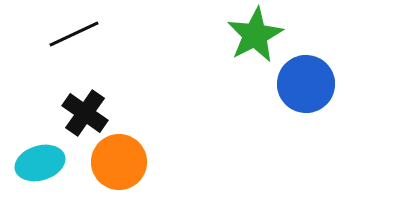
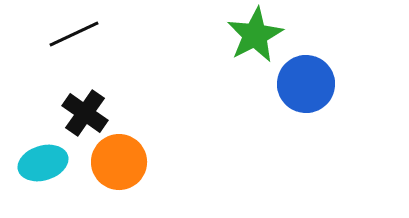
cyan ellipse: moved 3 px right
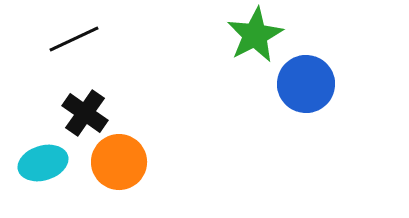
black line: moved 5 px down
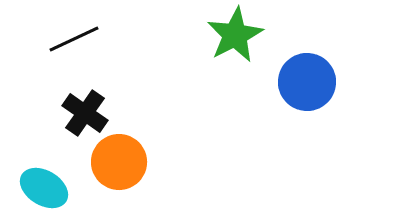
green star: moved 20 px left
blue circle: moved 1 px right, 2 px up
cyan ellipse: moved 1 px right, 25 px down; rotated 48 degrees clockwise
